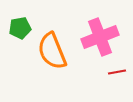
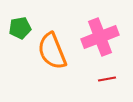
red line: moved 10 px left, 7 px down
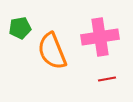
pink cross: rotated 12 degrees clockwise
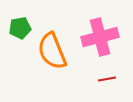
pink cross: rotated 6 degrees counterclockwise
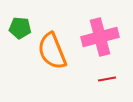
green pentagon: rotated 15 degrees clockwise
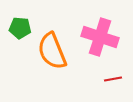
pink cross: rotated 33 degrees clockwise
red line: moved 6 px right
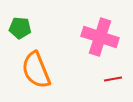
orange semicircle: moved 16 px left, 19 px down
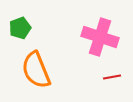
green pentagon: rotated 25 degrees counterclockwise
red line: moved 1 px left, 2 px up
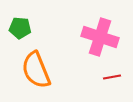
green pentagon: rotated 25 degrees clockwise
